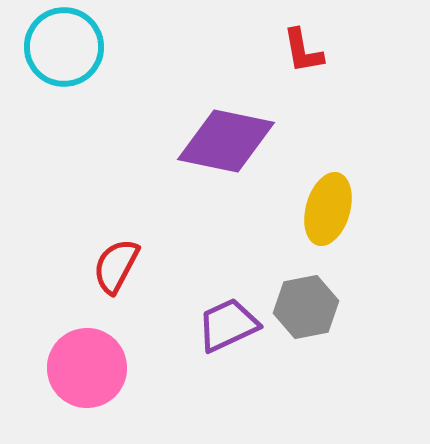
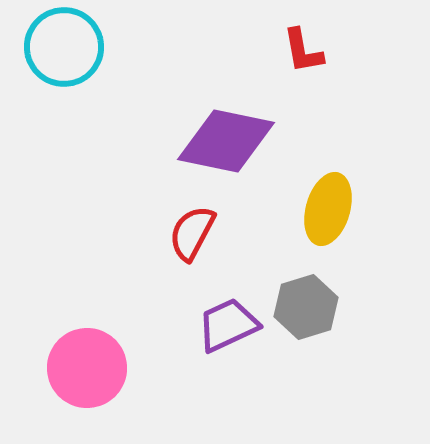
red semicircle: moved 76 px right, 33 px up
gray hexagon: rotated 6 degrees counterclockwise
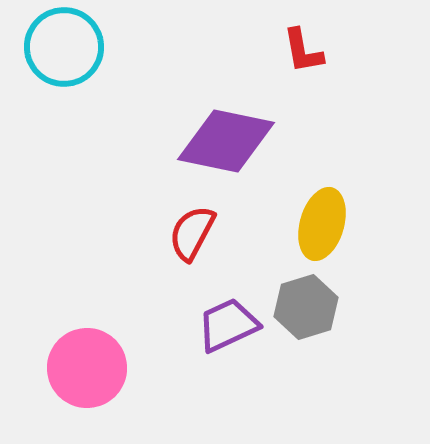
yellow ellipse: moved 6 px left, 15 px down
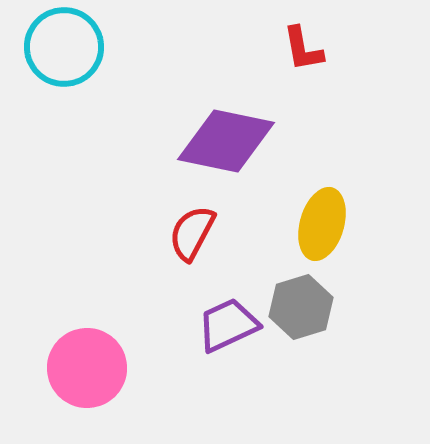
red L-shape: moved 2 px up
gray hexagon: moved 5 px left
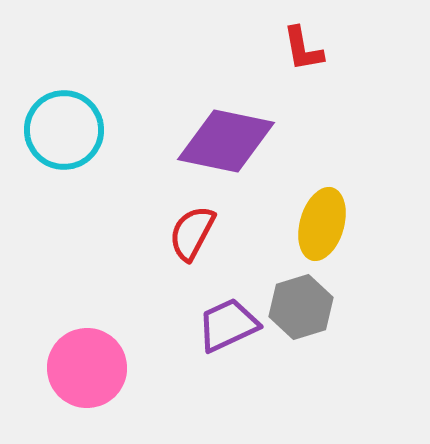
cyan circle: moved 83 px down
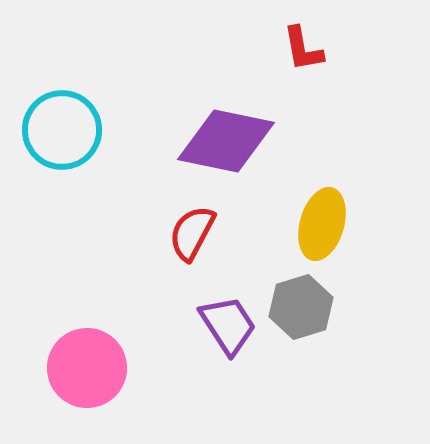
cyan circle: moved 2 px left
purple trapezoid: rotated 82 degrees clockwise
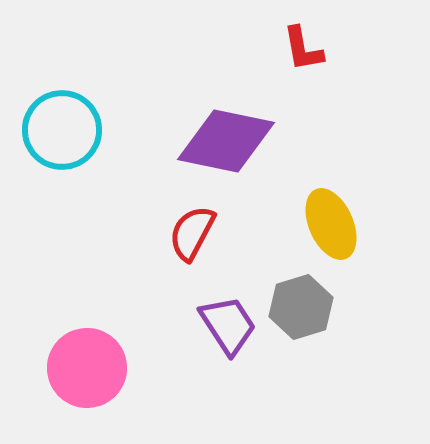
yellow ellipse: moved 9 px right; rotated 40 degrees counterclockwise
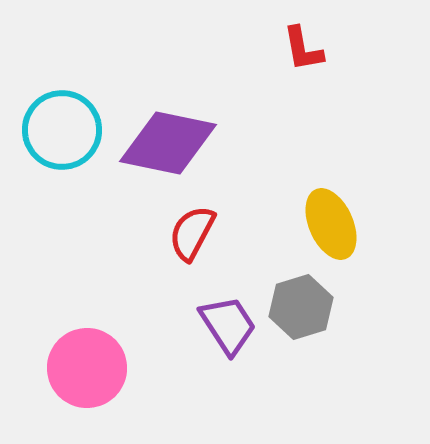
purple diamond: moved 58 px left, 2 px down
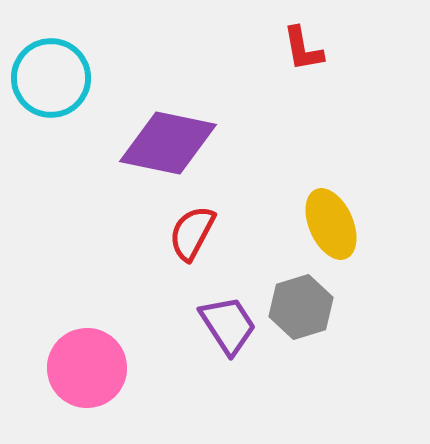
cyan circle: moved 11 px left, 52 px up
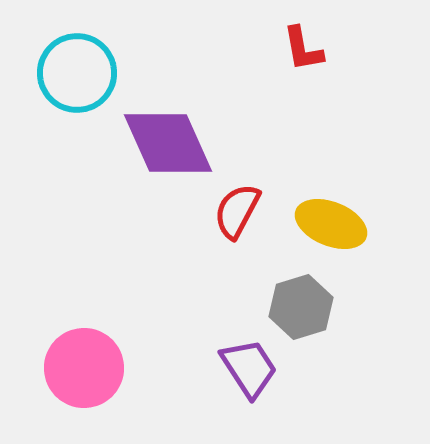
cyan circle: moved 26 px right, 5 px up
purple diamond: rotated 54 degrees clockwise
yellow ellipse: rotated 44 degrees counterclockwise
red semicircle: moved 45 px right, 22 px up
purple trapezoid: moved 21 px right, 43 px down
pink circle: moved 3 px left
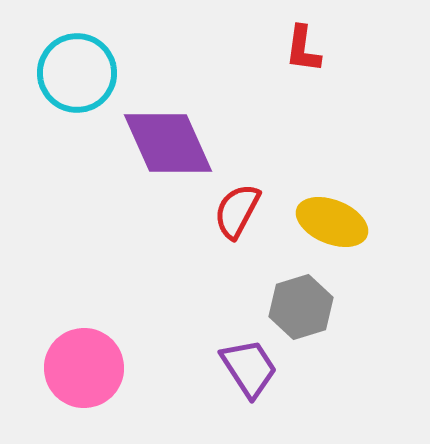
red L-shape: rotated 18 degrees clockwise
yellow ellipse: moved 1 px right, 2 px up
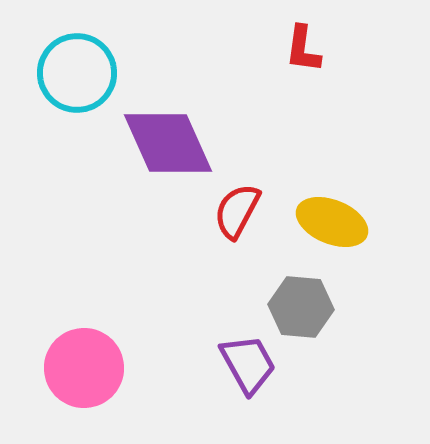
gray hexagon: rotated 22 degrees clockwise
purple trapezoid: moved 1 px left, 4 px up; rotated 4 degrees clockwise
